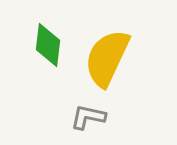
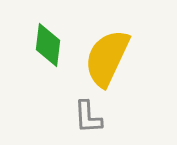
gray L-shape: rotated 105 degrees counterclockwise
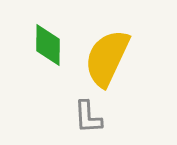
green diamond: rotated 6 degrees counterclockwise
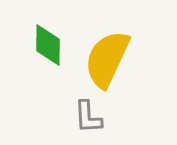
yellow semicircle: moved 1 px down
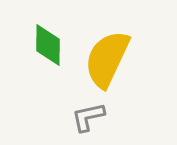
gray L-shape: rotated 81 degrees clockwise
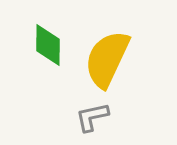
gray L-shape: moved 4 px right
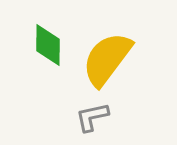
yellow semicircle: rotated 12 degrees clockwise
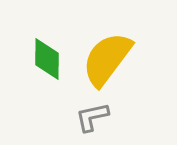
green diamond: moved 1 px left, 14 px down
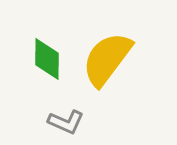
gray L-shape: moved 26 px left, 5 px down; rotated 144 degrees counterclockwise
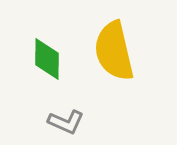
yellow semicircle: moved 7 px right, 8 px up; rotated 50 degrees counterclockwise
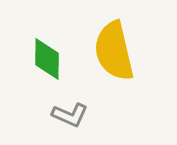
gray L-shape: moved 4 px right, 7 px up
